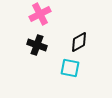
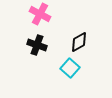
pink cross: rotated 35 degrees counterclockwise
cyan square: rotated 30 degrees clockwise
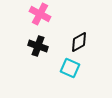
black cross: moved 1 px right, 1 px down
cyan square: rotated 18 degrees counterclockwise
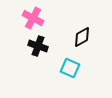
pink cross: moved 7 px left, 4 px down
black diamond: moved 3 px right, 5 px up
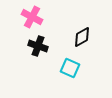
pink cross: moved 1 px left, 1 px up
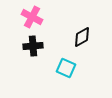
black cross: moved 5 px left; rotated 24 degrees counterclockwise
cyan square: moved 4 px left
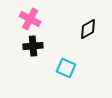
pink cross: moved 2 px left, 2 px down
black diamond: moved 6 px right, 8 px up
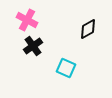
pink cross: moved 3 px left, 1 px down
black cross: rotated 30 degrees counterclockwise
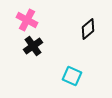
black diamond: rotated 10 degrees counterclockwise
cyan square: moved 6 px right, 8 px down
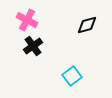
black diamond: moved 1 px left, 4 px up; rotated 25 degrees clockwise
cyan square: rotated 30 degrees clockwise
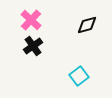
pink cross: moved 4 px right; rotated 15 degrees clockwise
cyan square: moved 7 px right
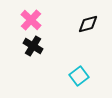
black diamond: moved 1 px right, 1 px up
black cross: rotated 24 degrees counterclockwise
